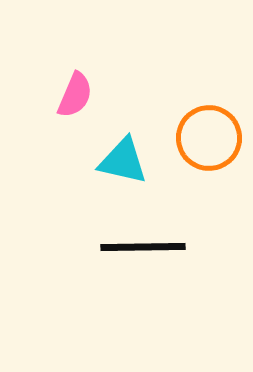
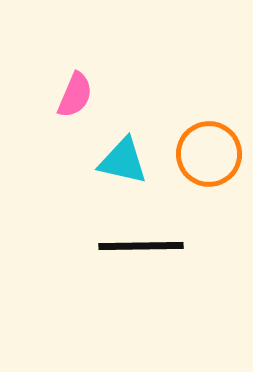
orange circle: moved 16 px down
black line: moved 2 px left, 1 px up
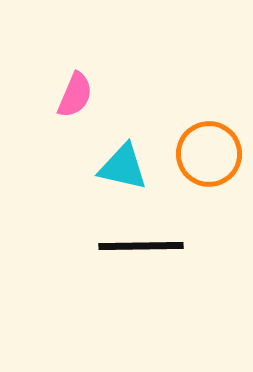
cyan triangle: moved 6 px down
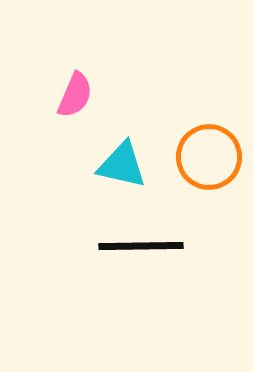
orange circle: moved 3 px down
cyan triangle: moved 1 px left, 2 px up
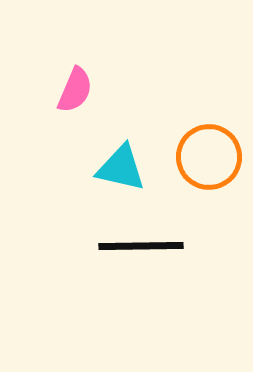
pink semicircle: moved 5 px up
cyan triangle: moved 1 px left, 3 px down
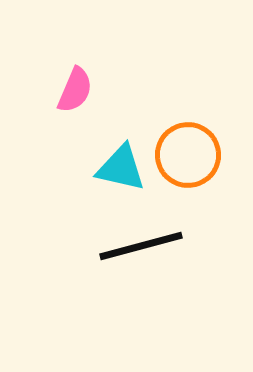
orange circle: moved 21 px left, 2 px up
black line: rotated 14 degrees counterclockwise
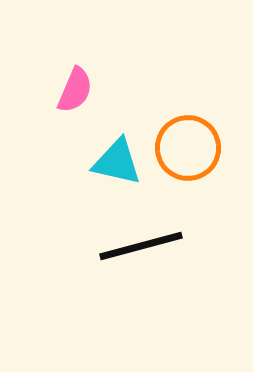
orange circle: moved 7 px up
cyan triangle: moved 4 px left, 6 px up
